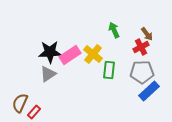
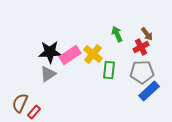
green arrow: moved 3 px right, 4 px down
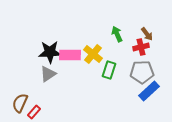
red cross: rotated 14 degrees clockwise
pink rectangle: rotated 35 degrees clockwise
green rectangle: rotated 12 degrees clockwise
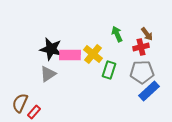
black star: moved 1 px right, 3 px up; rotated 15 degrees clockwise
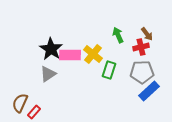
green arrow: moved 1 px right, 1 px down
black star: rotated 20 degrees clockwise
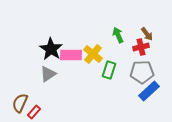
pink rectangle: moved 1 px right
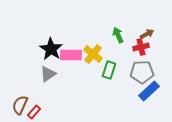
brown arrow: rotated 80 degrees counterclockwise
brown semicircle: moved 2 px down
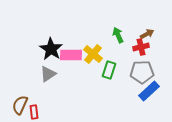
red rectangle: rotated 48 degrees counterclockwise
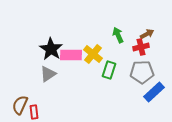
blue rectangle: moved 5 px right, 1 px down
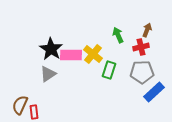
brown arrow: moved 4 px up; rotated 40 degrees counterclockwise
